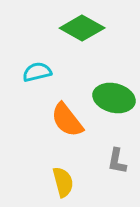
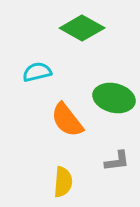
gray L-shape: rotated 108 degrees counterclockwise
yellow semicircle: rotated 20 degrees clockwise
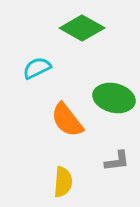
cyan semicircle: moved 4 px up; rotated 12 degrees counterclockwise
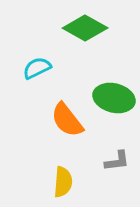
green diamond: moved 3 px right
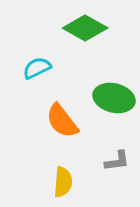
orange semicircle: moved 5 px left, 1 px down
